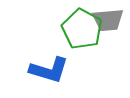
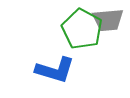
blue L-shape: moved 6 px right
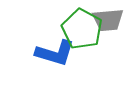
blue L-shape: moved 17 px up
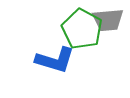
blue L-shape: moved 7 px down
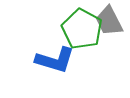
gray trapezoid: moved 1 px right, 1 px down; rotated 68 degrees clockwise
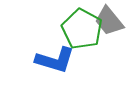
gray trapezoid: rotated 12 degrees counterclockwise
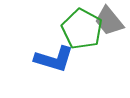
blue L-shape: moved 1 px left, 1 px up
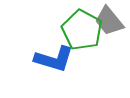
green pentagon: moved 1 px down
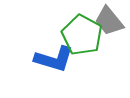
green pentagon: moved 5 px down
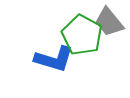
gray trapezoid: moved 1 px down
